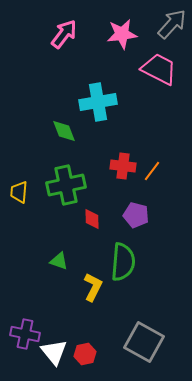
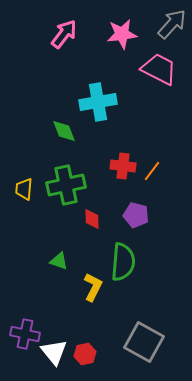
yellow trapezoid: moved 5 px right, 3 px up
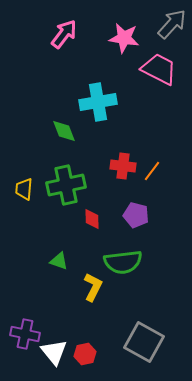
pink star: moved 2 px right, 4 px down; rotated 16 degrees clockwise
green semicircle: rotated 78 degrees clockwise
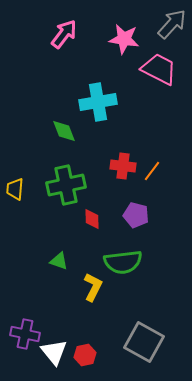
pink star: moved 1 px down
yellow trapezoid: moved 9 px left
red hexagon: moved 1 px down
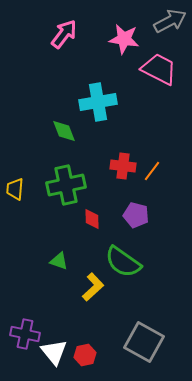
gray arrow: moved 2 px left, 3 px up; rotated 20 degrees clockwise
green semicircle: rotated 42 degrees clockwise
yellow L-shape: rotated 20 degrees clockwise
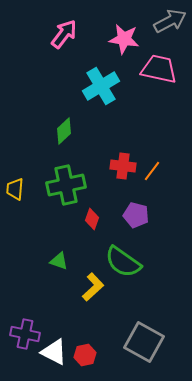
pink trapezoid: rotated 15 degrees counterclockwise
cyan cross: moved 3 px right, 16 px up; rotated 21 degrees counterclockwise
green diamond: rotated 68 degrees clockwise
red diamond: rotated 20 degrees clockwise
white triangle: rotated 24 degrees counterclockwise
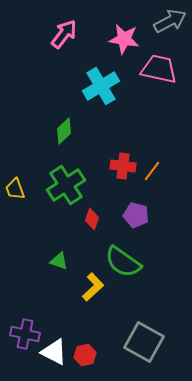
green cross: rotated 21 degrees counterclockwise
yellow trapezoid: rotated 25 degrees counterclockwise
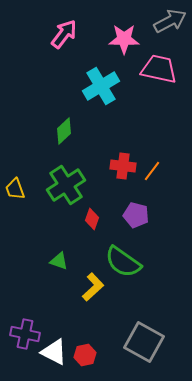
pink star: rotated 8 degrees counterclockwise
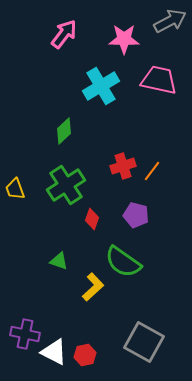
pink trapezoid: moved 11 px down
red cross: rotated 25 degrees counterclockwise
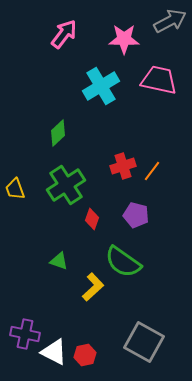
green diamond: moved 6 px left, 2 px down
